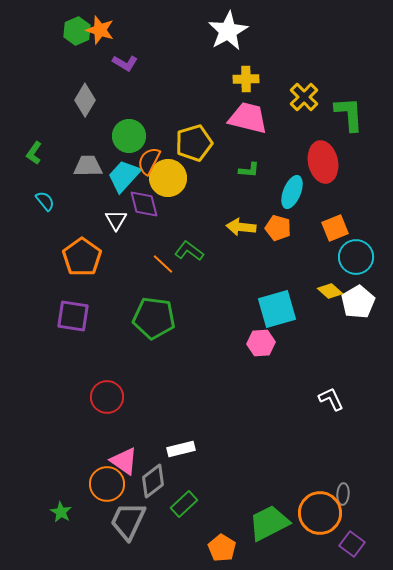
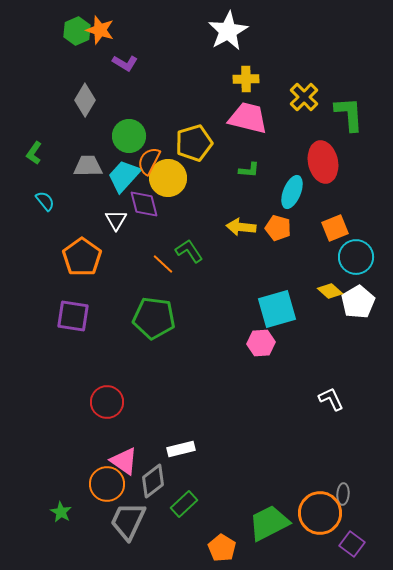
green L-shape at (189, 251): rotated 20 degrees clockwise
red circle at (107, 397): moved 5 px down
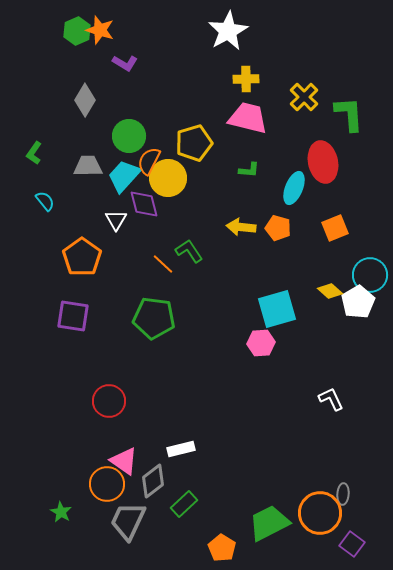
cyan ellipse at (292, 192): moved 2 px right, 4 px up
cyan circle at (356, 257): moved 14 px right, 18 px down
red circle at (107, 402): moved 2 px right, 1 px up
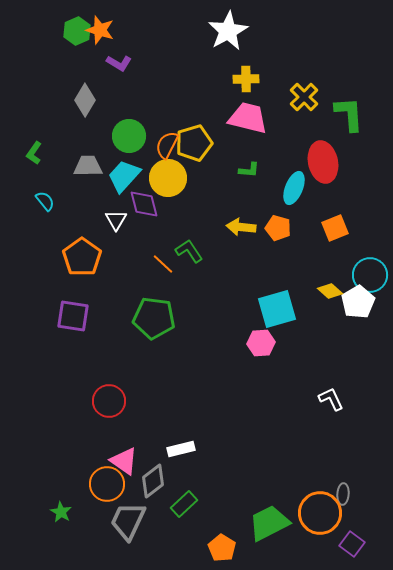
purple L-shape at (125, 63): moved 6 px left
orange semicircle at (149, 161): moved 18 px right, 16 px up
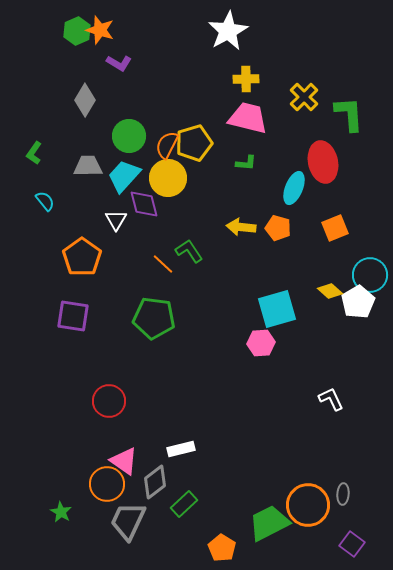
green L-shape at (249, 170): moved 3 px left, 7 px up
gray diamond at (153, 481): moved 2 px right, 1 px down
orange circle at (320, 513): moved 12 px left, 8 px up
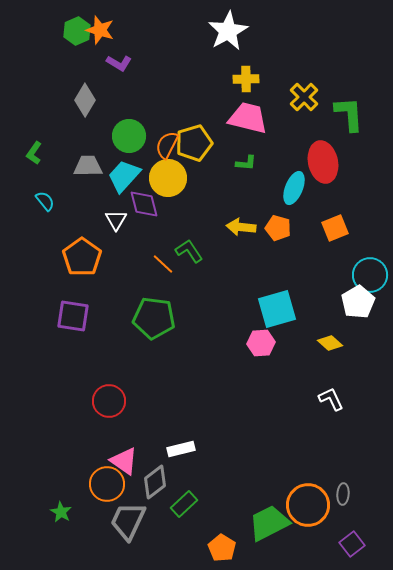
yellow diamond at (330, 291): moved 52 px down
purple square at (352, 544): rotated 15 degrees clockwise
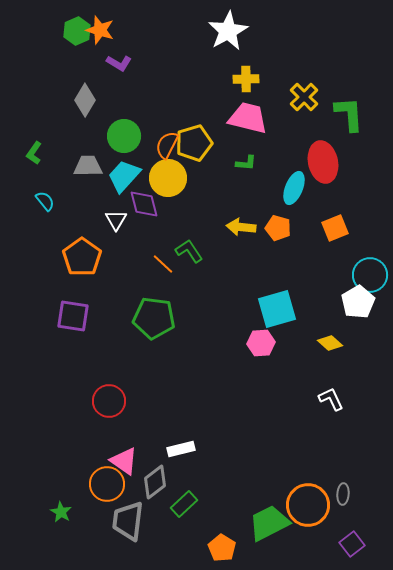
green circle at (129, 136): moved 5 px left
gray trapezoid at (128, 521): rotated 18 degrees counterclockwise
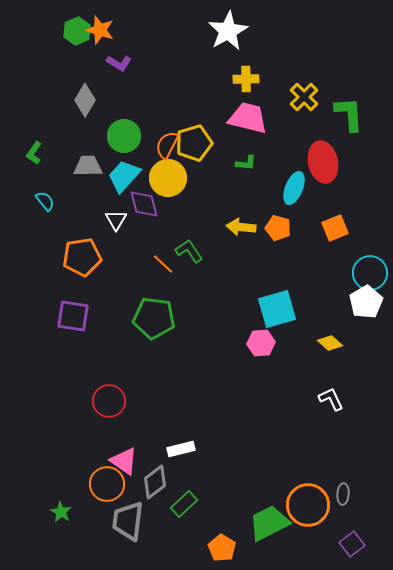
orange pentagon at (82, 257): rotated 27 degrees clockwise
cyan circle at (370, 275): moved 2 px up
white pentagon at (358, 302): moved 8 px right
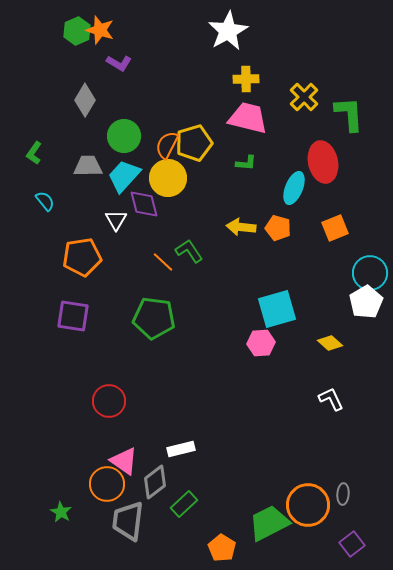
orange line at (163, 264): moved 2 px up
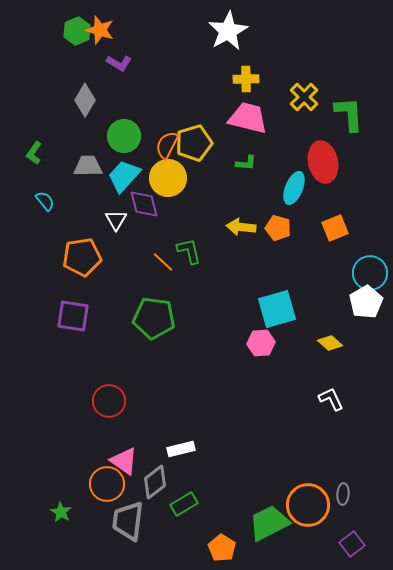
green L-shape at (189, 251): rotated 20 degrees clockwise
green rectangle at (184, 504): rotated 12 degrees clockwise
